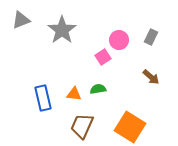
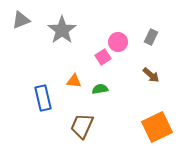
pink circle: moved 1 px left, 2 px down
brown arrow: moved 2 px up
green semicircle: moved 2 px right
orange triangle: moved 13 px up
orange square: moved 27 px right; rotated 32 degrees clockwise
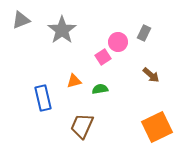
gray rectangle: moved 7 px left, 4 px up
orange triangle: rotated 21 degrees counterclockwise
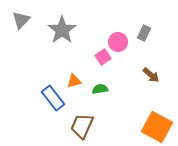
gray triangle: rotated 24 degrees counterclockwise
blue rectangle: moved 10 px right; rotated 25 degrees counterclockwise
orange square: rotated 36 degrees counterclockwise
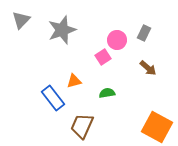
gray star: rotated 16 degrees clockwise
pink circle: moved 1 px left, 2 px up
brown arrow: moved 3 px left, 7 px up
green semicircle: moved 7 px right, 4 px down
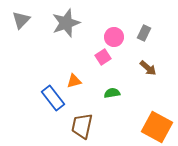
gray star: moved 4 px right, 7 px up
pink circle: moved 3 px left, 3 px up
green semicircle: moved 5 px right
brown trapezoid: rotated 12 degrees counterclockwise
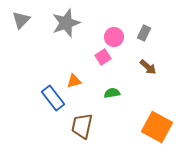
brown arrow: moved 1 px up
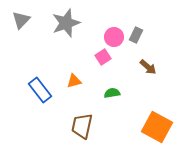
gray rectangle: moved 8 px left, 2 px down
blue rectangle: moved 13 px left, 8 px up
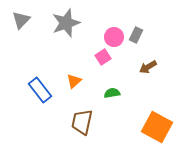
brown arrow: rotated 108 degrees clockwise
orange triangle: rotated 28 degrees counterclockwise
brown trapezoid: moved 4 px up
